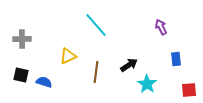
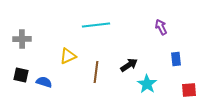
cyan line: rotated 56 degrees counterclockwise
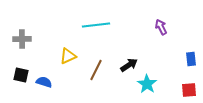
blue rectangle: moved 15 px right
brown line: moved 2 px up; rotated 20 degrees clockwise
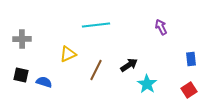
yellow triangle: moved 2 px up
red square: rotated 28 degrees counterclockwise
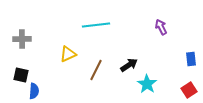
blue semicircle: moved 10 px left, 9 px down; rotated 77 degrees clockwise
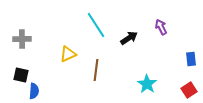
cyan line: rotated 64 degrees clockwise
black arrow: moved 27 px up
brown line: rotated 20 degrees counterclockwise
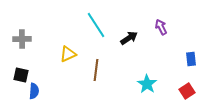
red square: moved 2 px left, 1 px down
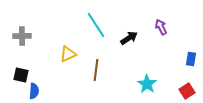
gray cross: moved 3 px up
blue rectangle: rotated 16 degrees clockwise
